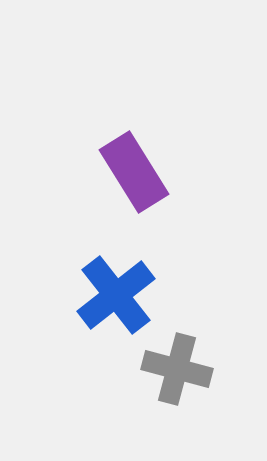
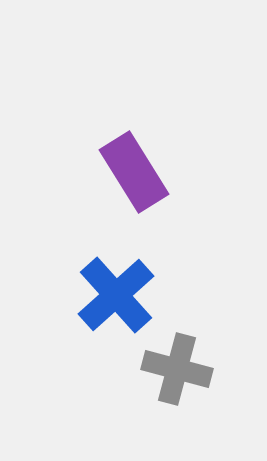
blue cross: rotated 4 degrees counterclockwise
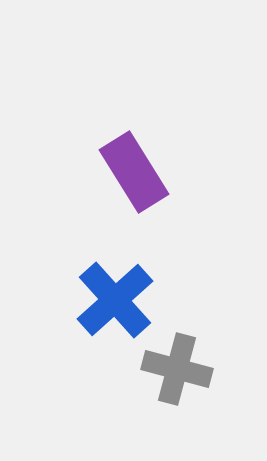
blue cross: moved 1 px left, 5 px down
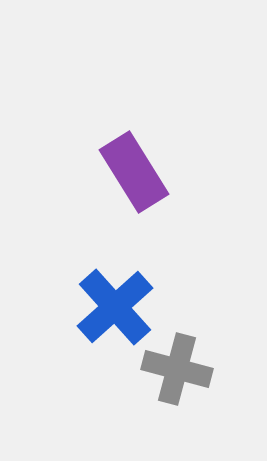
blue cross: moved 7 px down
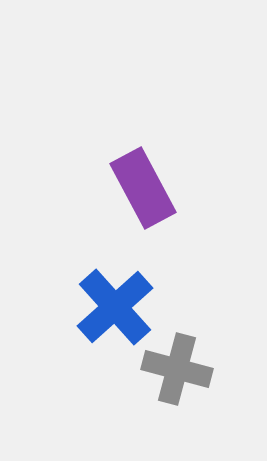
purple rectangle: moved 9 px right, 16 px down; rotated 4 degrees clockwise
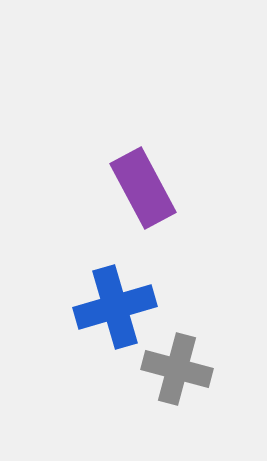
blue cross: rotated 26 degrees clockwise
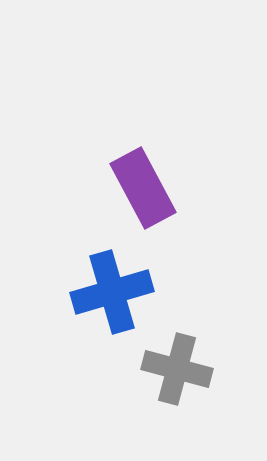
blue cross: moved 3 px left, 15 px up
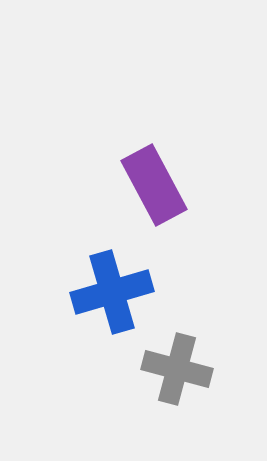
purple rectangle: moved 11 px right, 3 px up
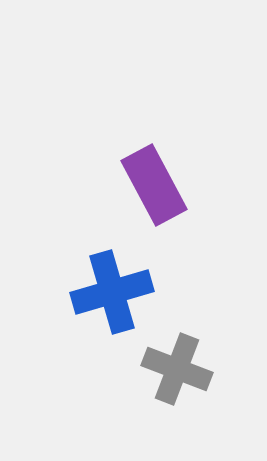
gray cross: rotated 6 degrees clockwise
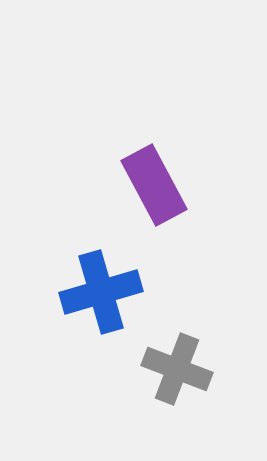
blue cross: moved 11 px left
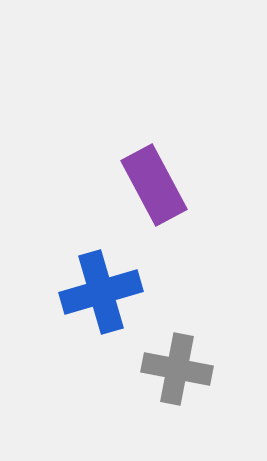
gray cross: rotated 10 degrees counterclockwise
